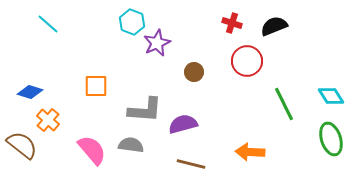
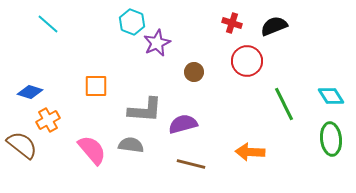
orange cross: rotated 20 degrees clockwise
green ellipse: rotated 12 degrees clockwise
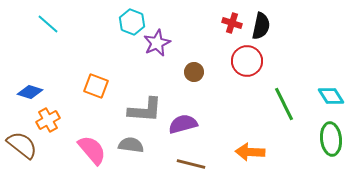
black semicircle: moved 13 px left; rotated 124 degrees clockwise
orange square: rotated 20 degrees clockwise
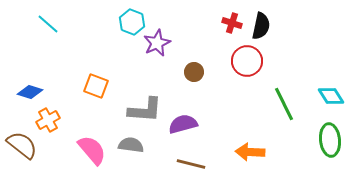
green ellipse: moved 1 px left, 1 px down
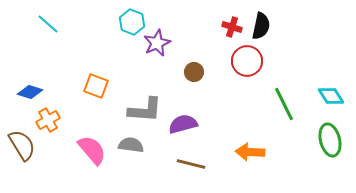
red cross: moved 4 px down
green ellipse: rotated 8 degrees counterclockwise
brown semicircle: rotated 20 degrees clockwise
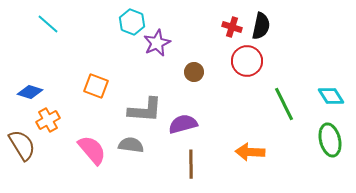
brown line: rotated 76 degrees clockwise
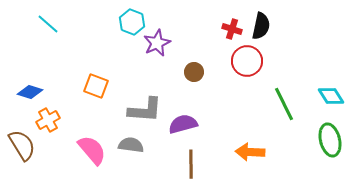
red cross: moved 2 px down
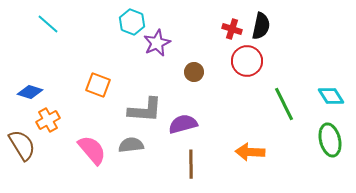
orange square: moved 2 px right, 1 px up
gray semicircle: rotated 15 degrees counterclockwise
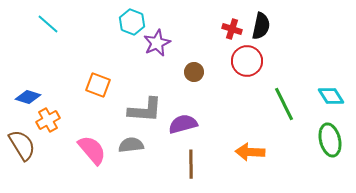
blue diamond: moved 2 px left, 5 px down
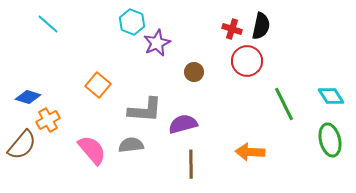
orange square: rotated 20 degrees clockwise
brown semicircle: rotated 72 degrees clockwise
